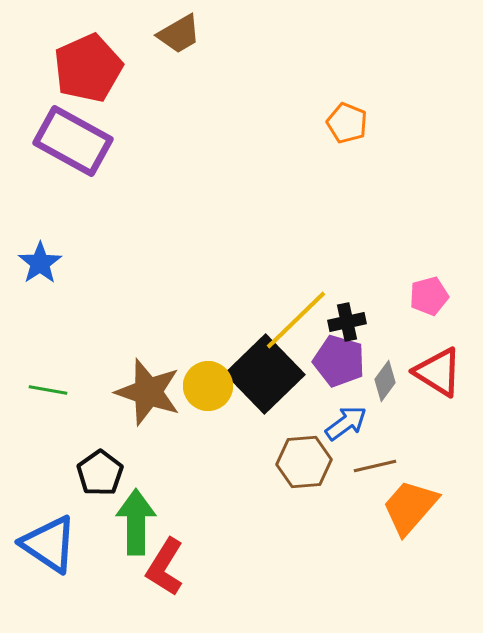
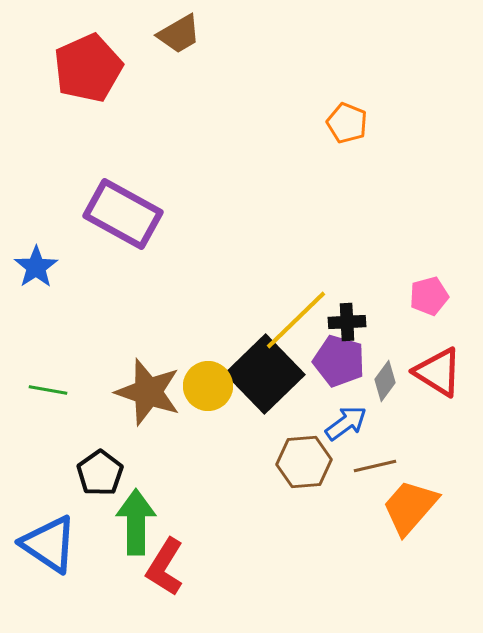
purple rectangle: moved 50 px right, 73 px down
blue star: moved 4 px left, 4 px down
black cross: rotated 9 degrees clockwise
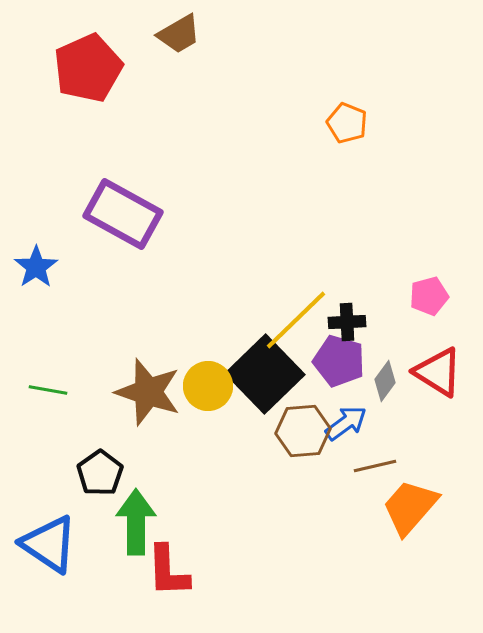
brown hexagon: moved 1 px left, 31 px up
red L-shape: moved 3 px right, 4 px down; rotated 34 degrees counterclockwise
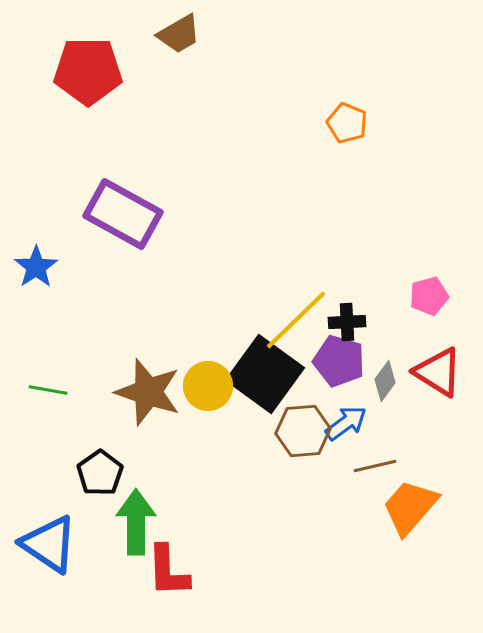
red pentagon: moved 3 px down; rotated 24 degrees clockwise
black square: rotated 10 degrees counterclockwise
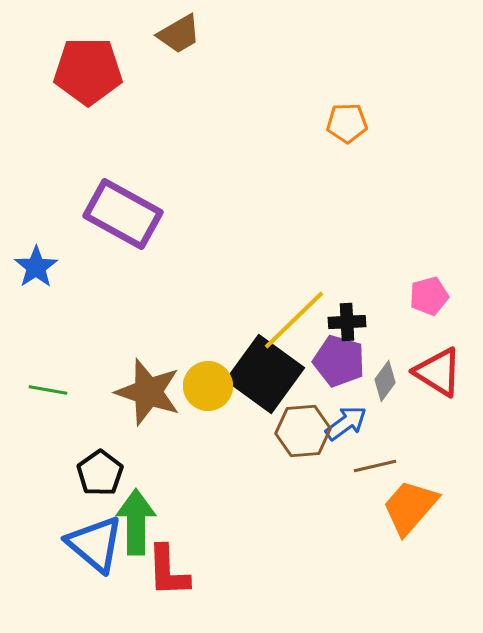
orange pentagon: rotated 24 degrees counterclockwise
yellow line: moved 2 px left
blue triangle: moved 46 px right; rotated 6 degrees clockwise
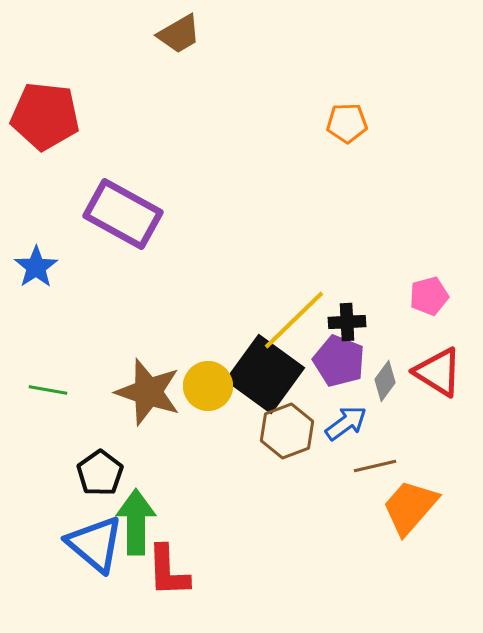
red pentagon: moved 43 px left, 45 px down; rotated 6 degrees clockwise
purple pentagon: rotated 6 degrees clockwise
brown hexagon: moved 16 px left; rotated 16 degrees counterclockwise
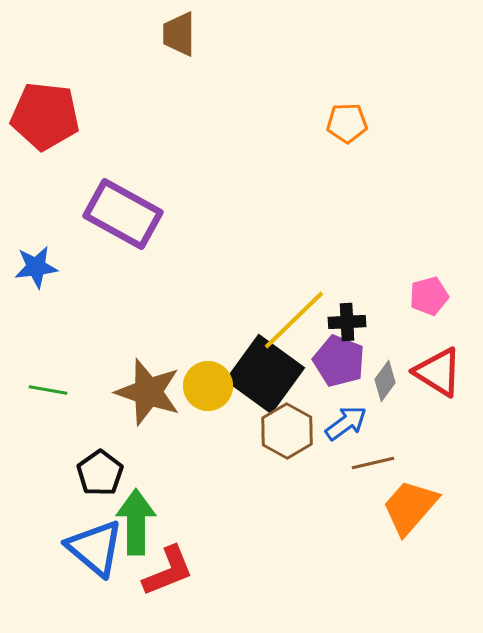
brown trapezoid: rotated 120 degrees clockwise
blue star: rotated 27 degrees clockwise
brown hexagon: rotated 10 degrees counterclockwise
brown line: moved 2 px left, 3 px up
blue triangle: moved 4 px down
red L-shape: rotated 110 degrees counterclockwise
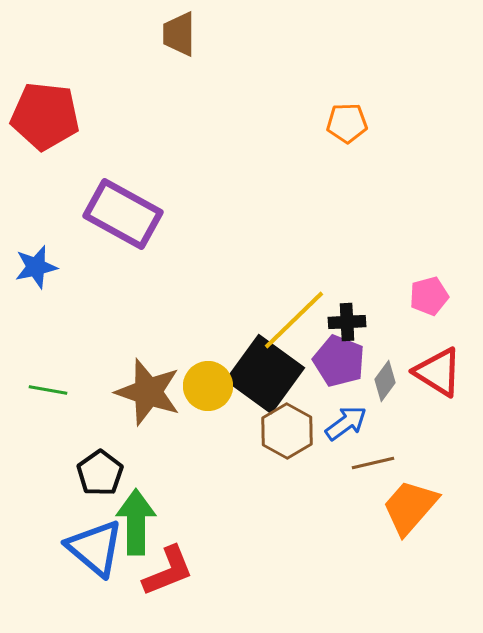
blue star: rotated 6 degrees counterclockwise
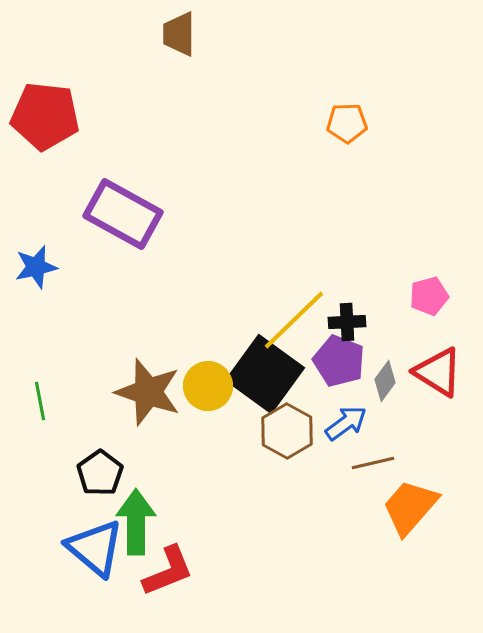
green line: moved 8 px left, 11 px down; rotated 69 degrees clockwise
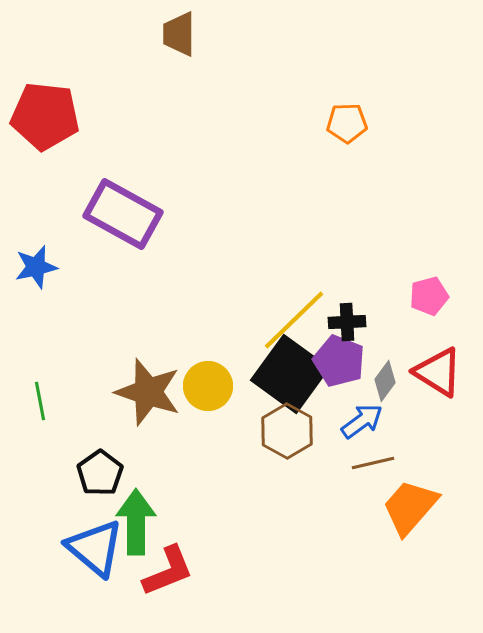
black square: moved 25 px right
blue arrow: moved 16 px right, 2 px up
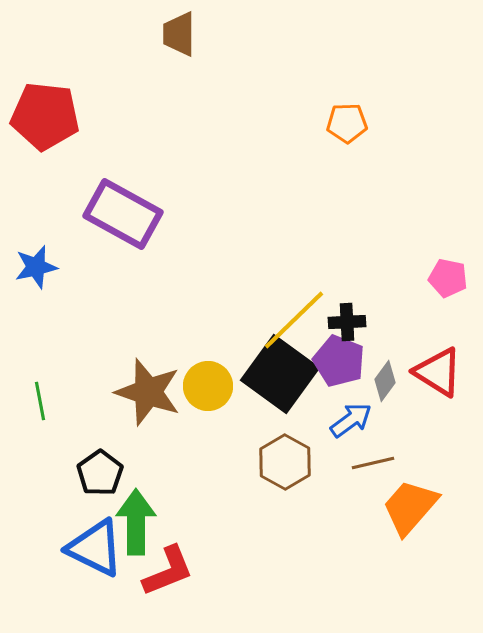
pink pentagon: moved 19 px right, 18 px up; rotated 27 degrees clockwise
black square: moved 10 px left
blue arrow: moved 11 px left, 1 px up
brown hexagon: moved 2 px left, 31 px down
blue triangle: rotated 14 degrees counterclockwise
